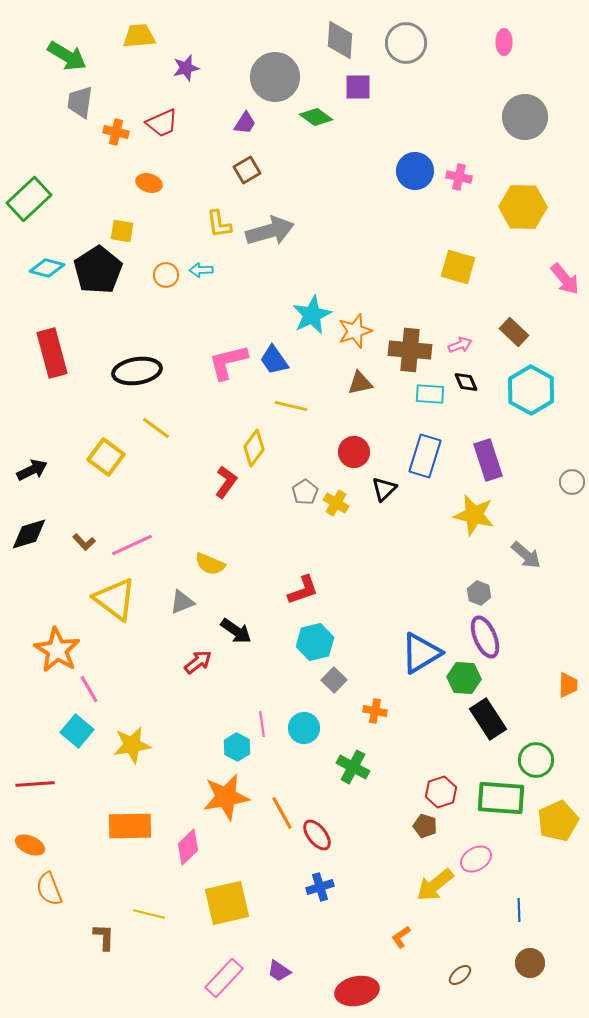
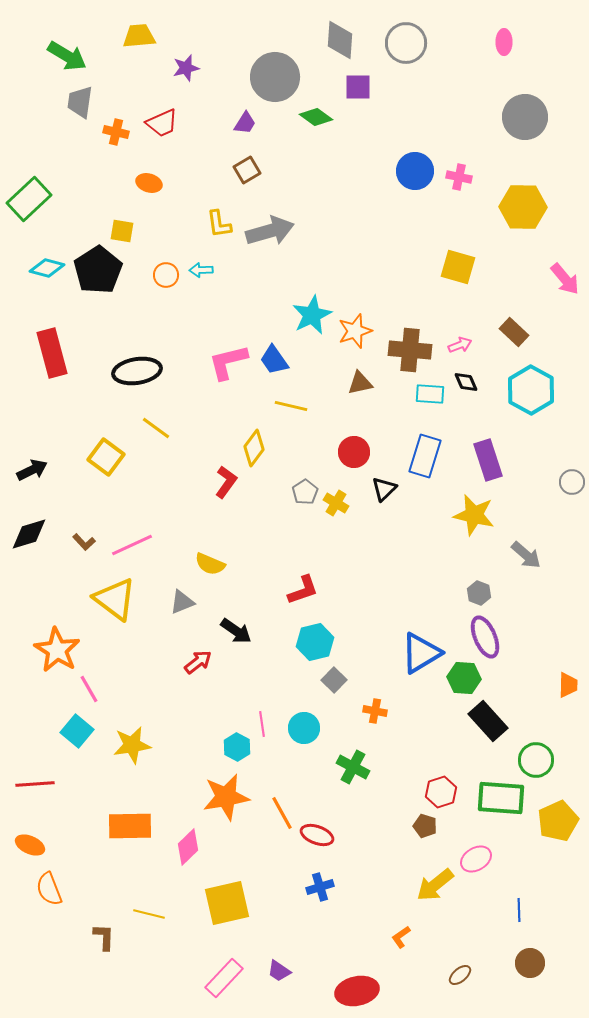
black rectangle at (488, 719): moved 2 px down; rotated 9 degrees counterclockwise
red ellipse at (317, 835): rotated 32 degrees counterclockwise
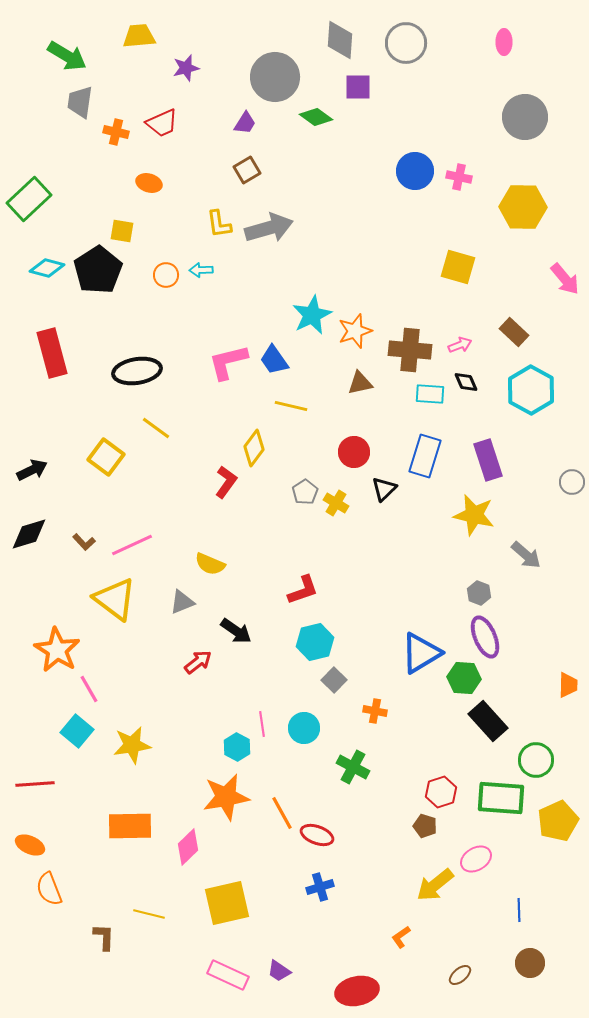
gray arrow at (270, 231): moved 1 px left, 3 px up
pink rectangle at (224, 978): moved 4 px right, 3 px up; rotated 72 degrees clockwise
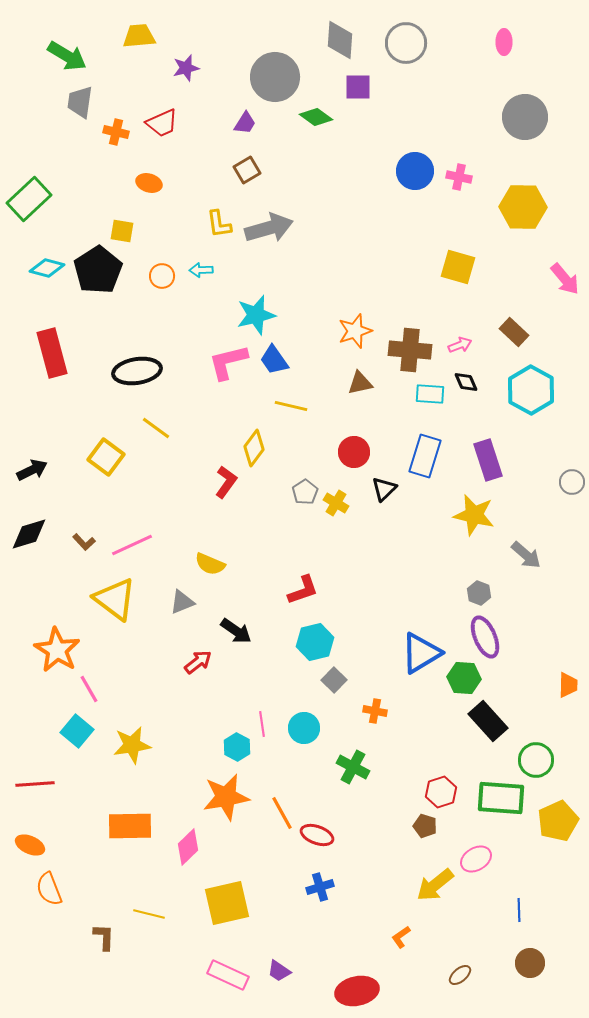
orange circle at (166, 275): moved 4 px left, 1 px down
cyan star at (312, 315): moved 56 px left; rotated 12 degrees clockwise
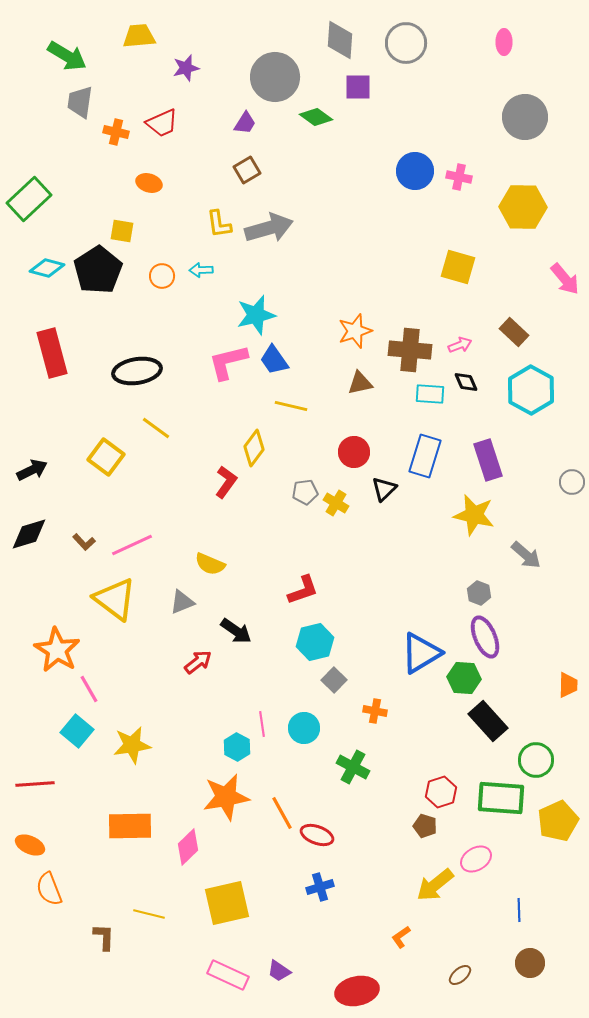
gray pentagon at (305, 492): rotated 25 degrees clockwise
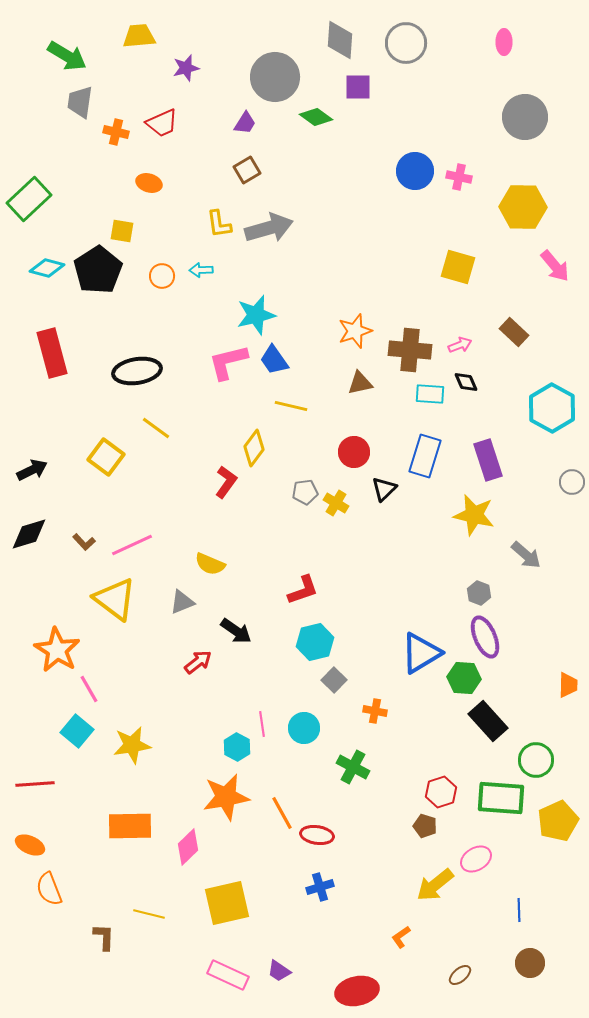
pink arrow at (565, 279): moved 10 px left, 13 px up
cyan hexagon at (531, 390): moved 21 px right, 18 px down
red ellipse at (317, 835): rotated 12 degrees counterclockwise
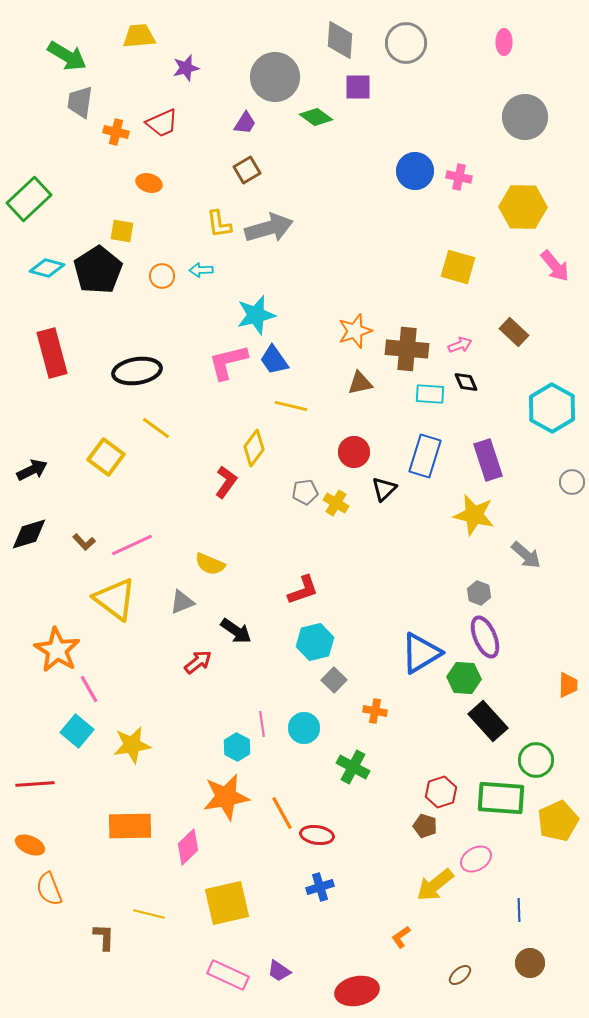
brown cross at (410, 350): moved 3 px left, 1 px up
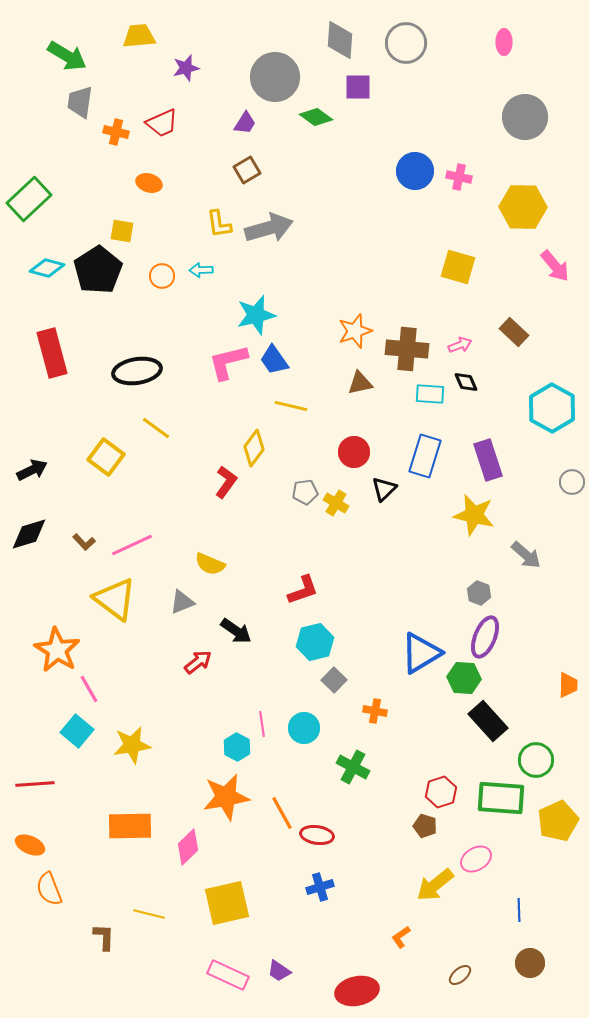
purple ellipse at (485, 637): rotated 45 degrees clockwise
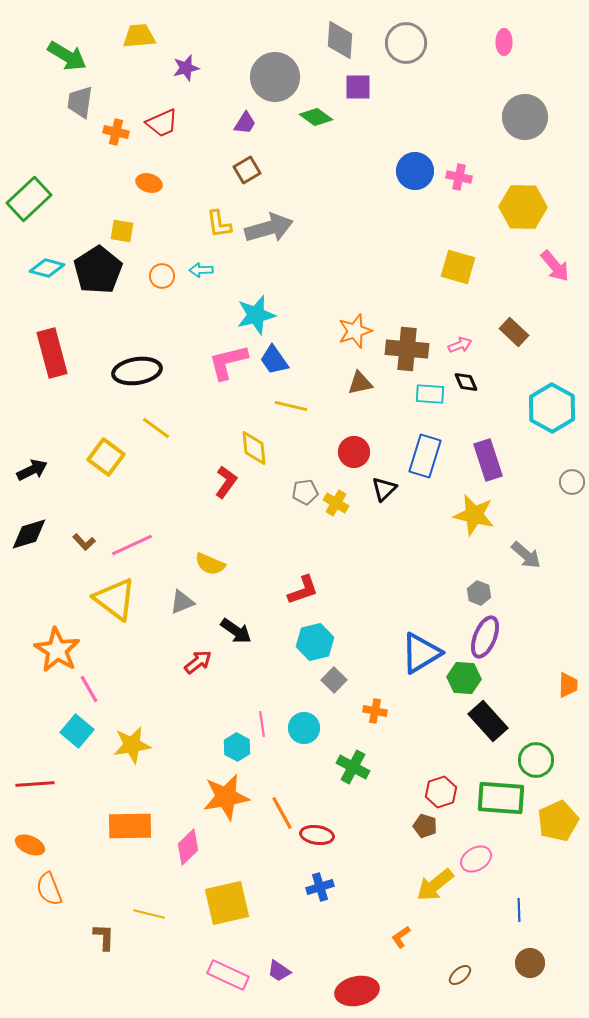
yellow diamond at (254, 448): rotated 42 degrees counterclockwise
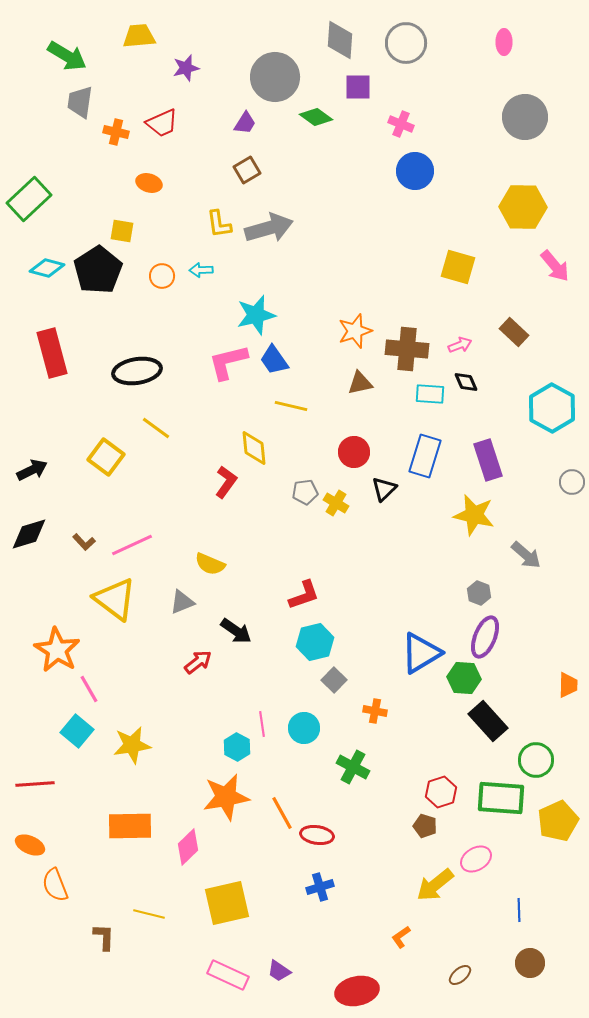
pink cross at (459, 177): moved 58 px left, 53 px up; rotated 10 degrees clockwise
red L-shape at (303, 590): moved 1 px right, 5 px down
orange semicircle at (49, 889): moved 6 px right, 4 px up
